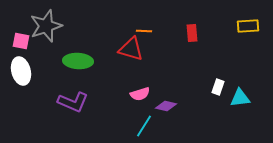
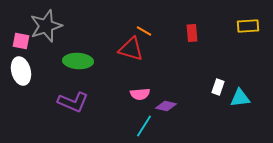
orange line: rotated 28 degrees clockwise
pink semicircle: rotated 12 degrees clockwise
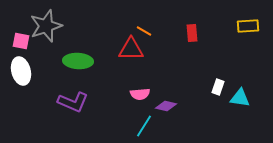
red triangle: rotated 16 degrees counterclockwise
cyan triangle: rotated 15 degrees clockwise
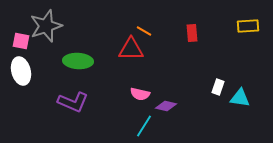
pink semicircle: rotated 18 degrees clockwise
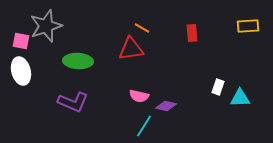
orange line: moved 2 px left, 3 px up
red triangle: rotated 8 degrees counterclockwise
pink semicircle: moved 1 px left, 2 px down
cyan triangle: rotated 10 degrees counterclockwise
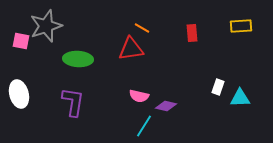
yellow rectangle: moved 7 px left
green ellipse: moved 2 px up
white ellipse: moved 2 px left, 23 px down
purple L-shape: rotated 104 degrees counterclockwise
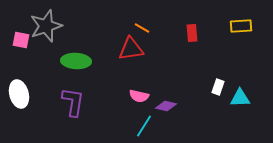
pink square: moved 1 px up
green ellipse: moved 2 px left, 2 px down
